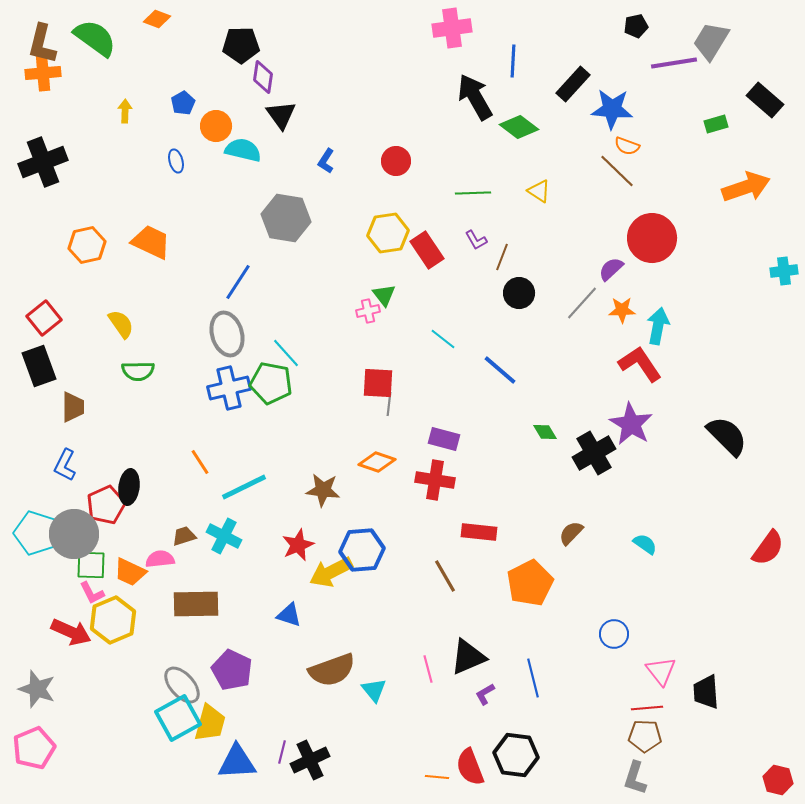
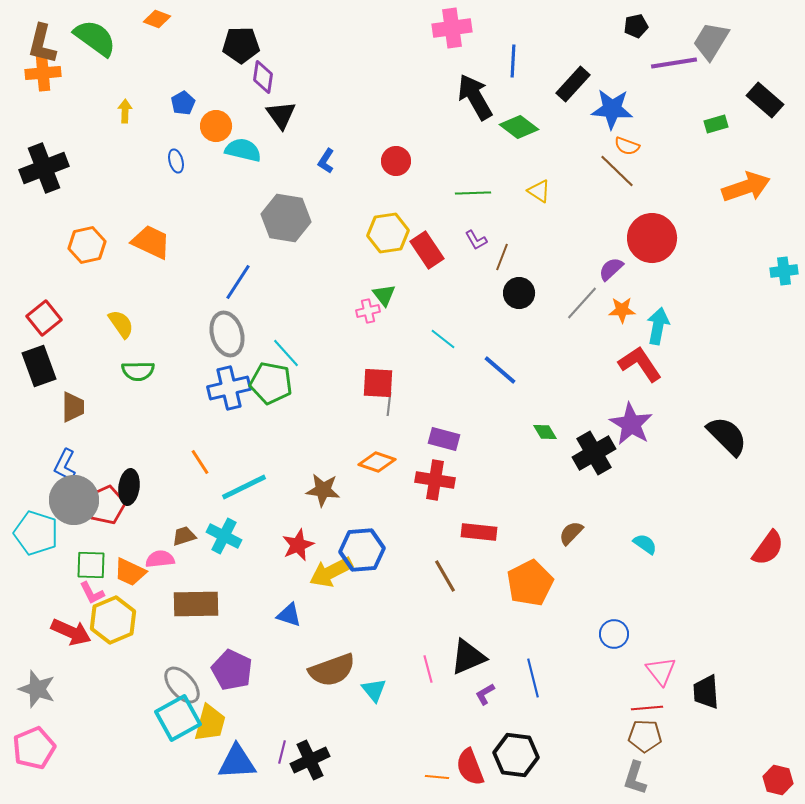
black cross at (43, 162): moved 1 px right, 6 px down
gray circle at (74, 534): moved 34 px up
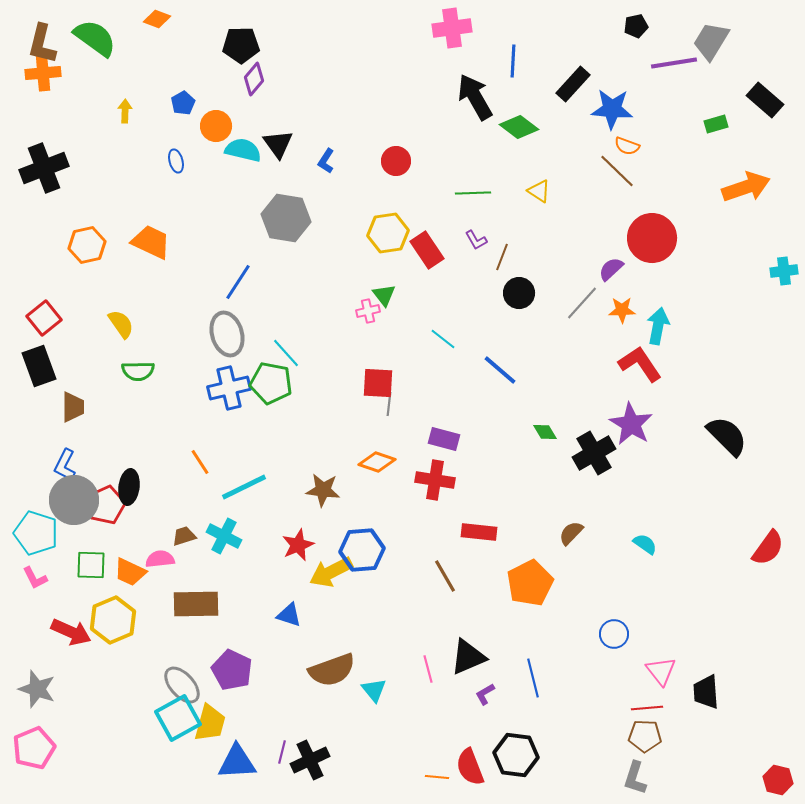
purple diamond at (263, 77): moved 9 px left, 2 px down; rotated 32 degrees clockwise
black triangle at (281, 115): moved 3 px left, 29 px down
pink L-shape at (92, 593): moved 57 px left, 15 px up
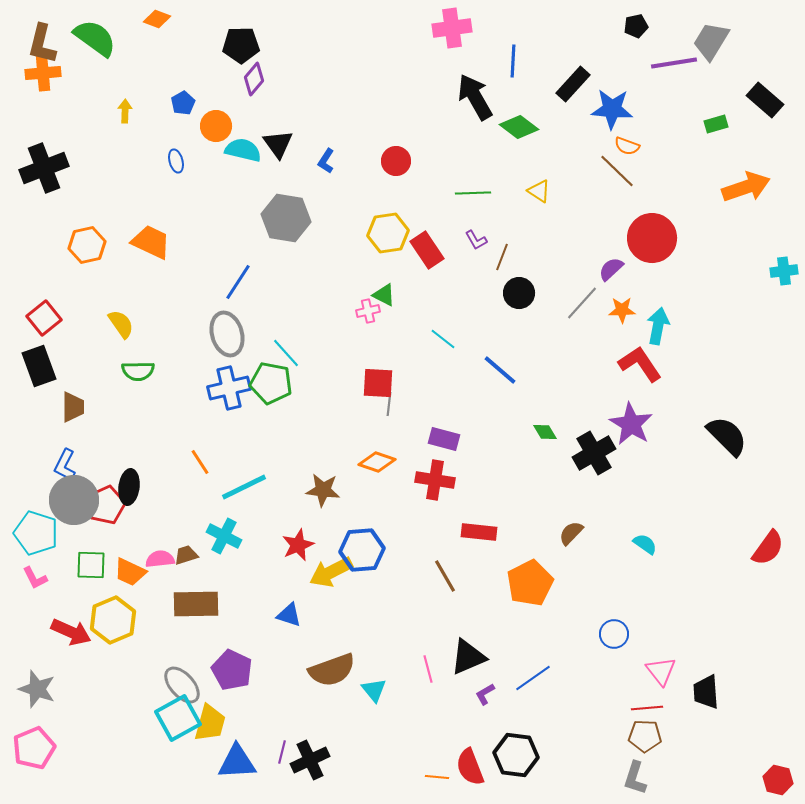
green triangle at (384, 295): rotated 25 degrees counterclockwise
brown trapezoid at (184, 536): moved 2 px right, 19 px down
blue line at (533, 678): rotated 69 degrees clockwise
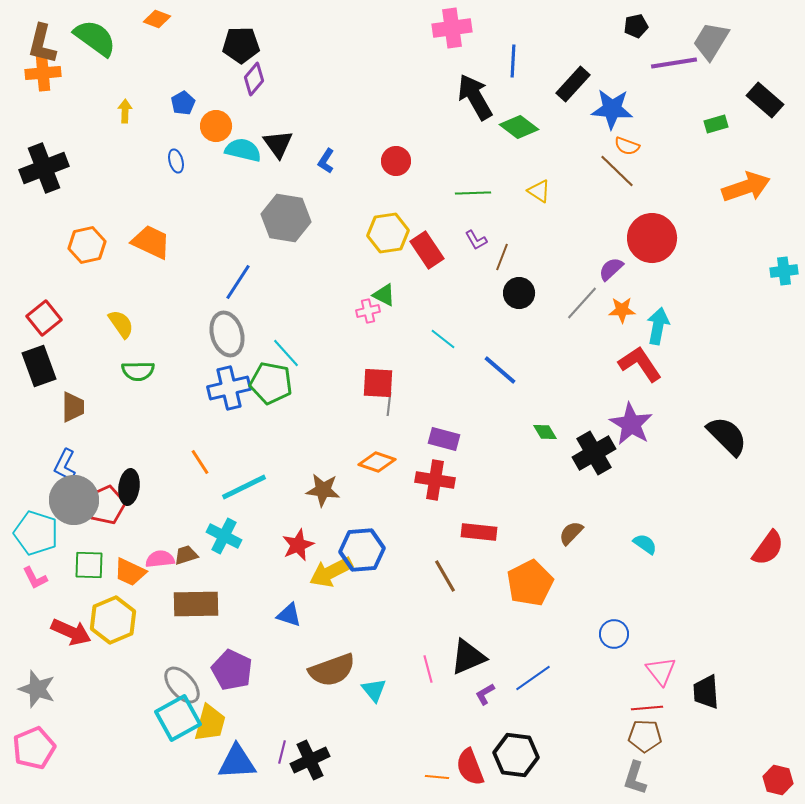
green square at (91, 565): moved 2 px left
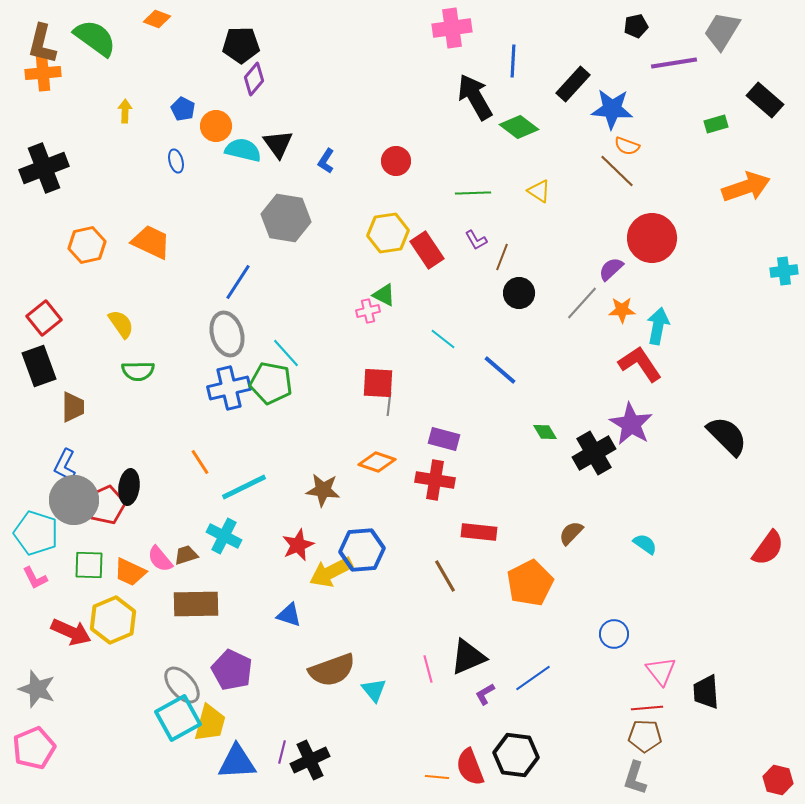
gray trapezoid at (711, 41): moved 11 px right, 10 px up
blue pentagon at (183, 103): moved 6 px down; rotated 15 degrees counterclockwise
pink semicircle at (160, 559): rotated 124 degrees counterclockwise
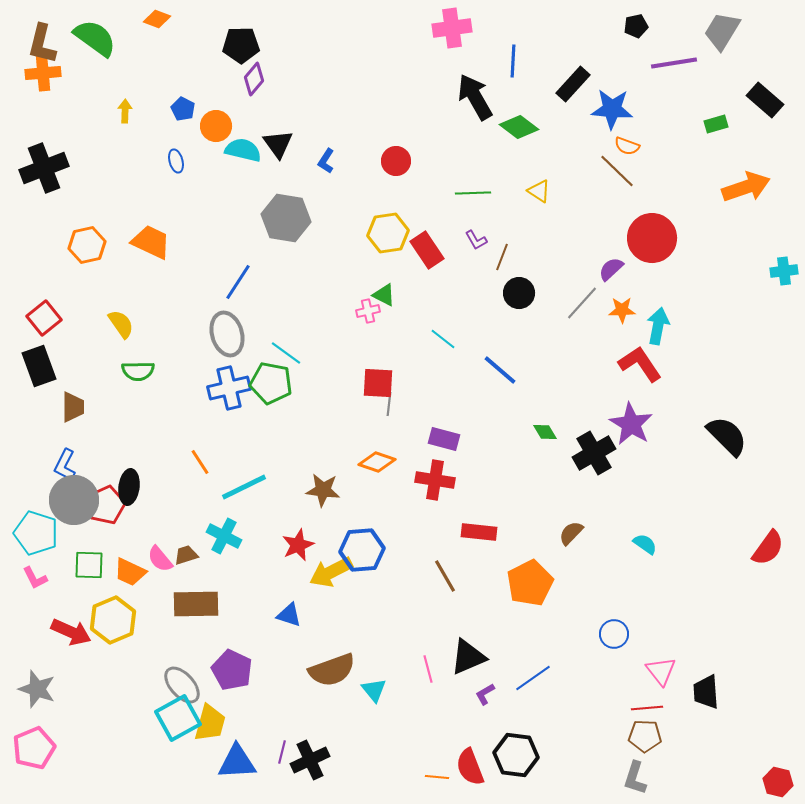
cyan line at (286, 353): rotated 12 degrees counterclockwise
red hexagon at (778, 780): moved 2 px down
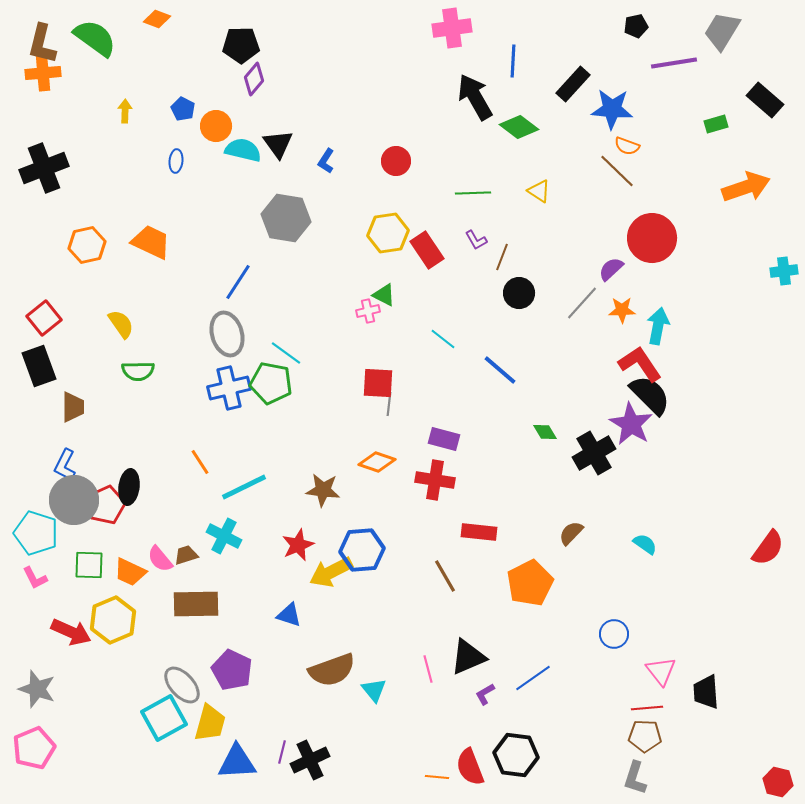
blue ellipse at (176, 161): rotated 20 degrees clockwise
black semicircle at (727, 436): moved 77 px left, 41 px up
cyan square at (178, 718): moved 14 px left
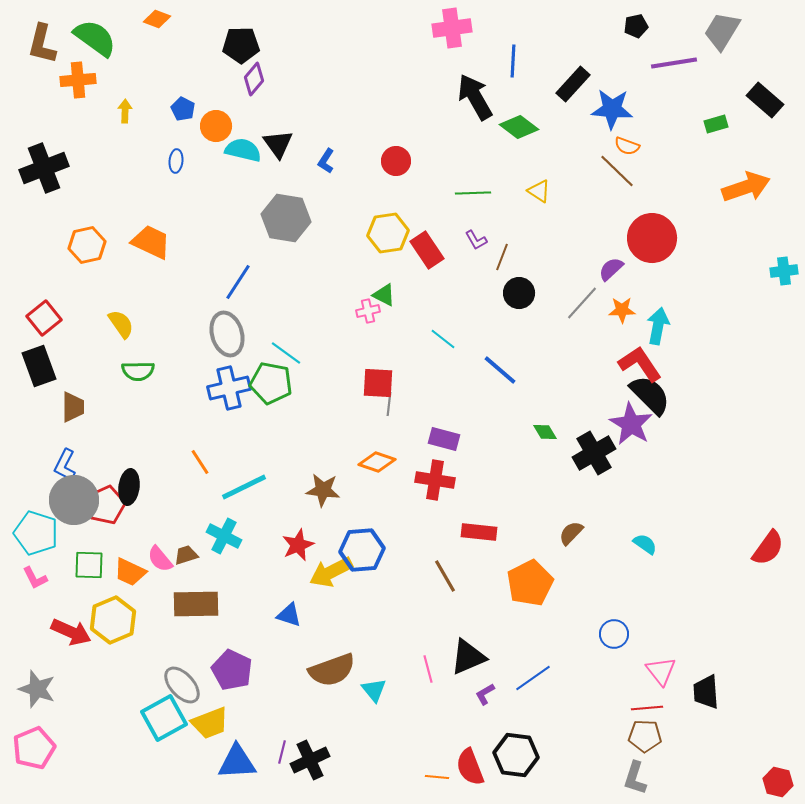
orange cross at (43, 73): moved 35 px right, 7 px down
yellow trapezoid at (210, 723): rotated 54 degrees clockwise
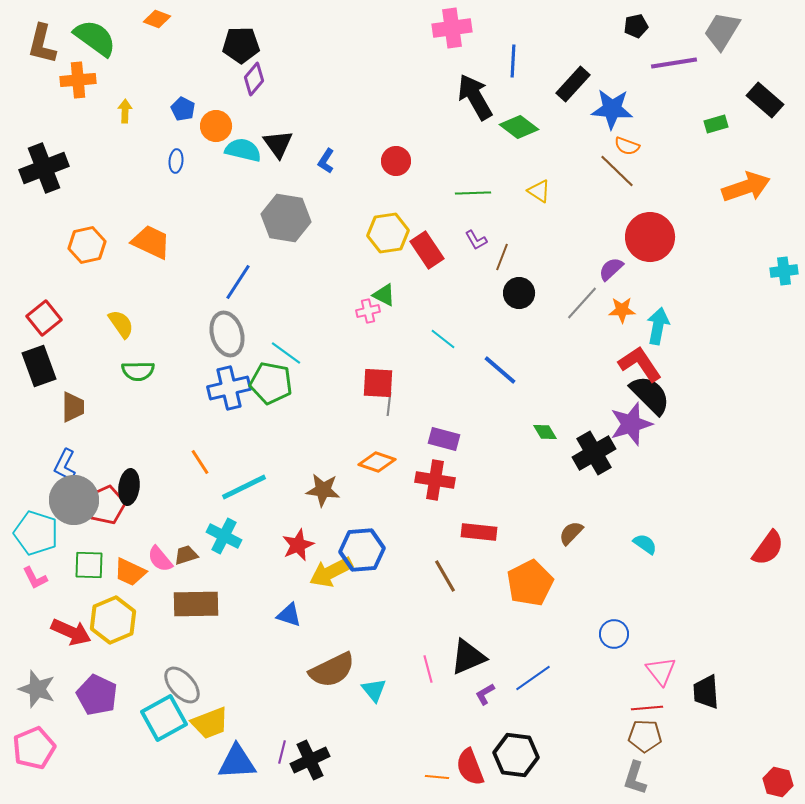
red circle at (652, 238): moved 2 px left, 1 px up
purple star at (631, 424): rotated 24 degrees clockwise
purple pentagon at (232, 670): moved 135 px left, 25 px down
brown semicircle at (332, 670): rotated 6 degrees counterclockwise
